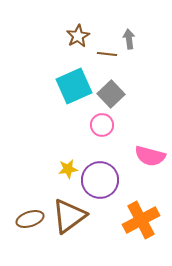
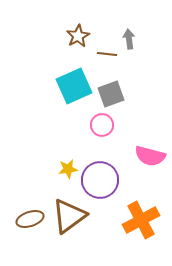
gray square: rotated 24 degrees clockwise
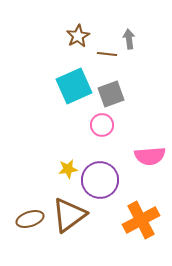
pink semicircle: rotated 20 degrees counterclockwise
brown triangle: moved 1 px up
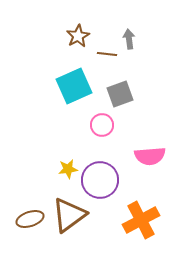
gray square: moved 9 px right
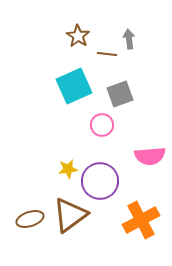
brown star: rotated 10 degrees counterclockwise
purple circle: moved 1 px down
brown triangle: moved 1 px right
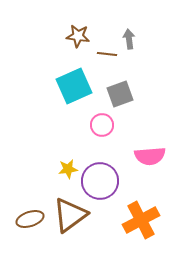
brown star: rotated 25 degrees counterclockwise
